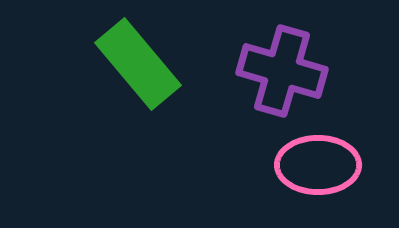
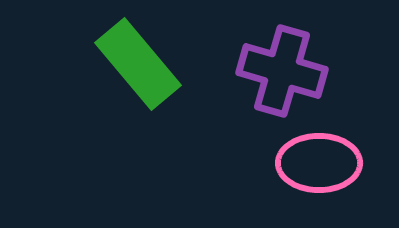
pink ellipse: moved 1 px right, 2 px up
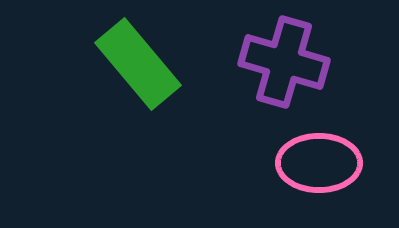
purple cross: moved 2 px right, 9 px up
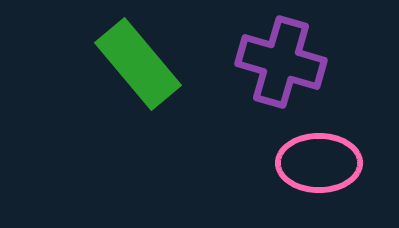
purple cross: moved 3 px left
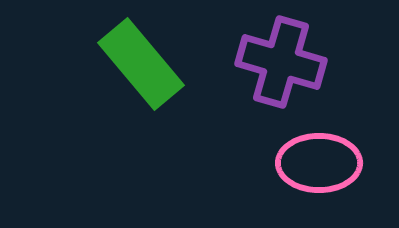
green rectangle: moved 3 px right
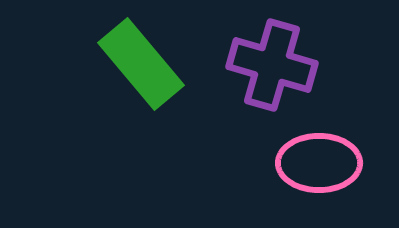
purple cross: moved 9 px left, 3 px down
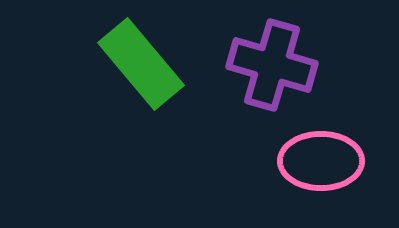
pink ellipse: moved 2 px right, 2 px up
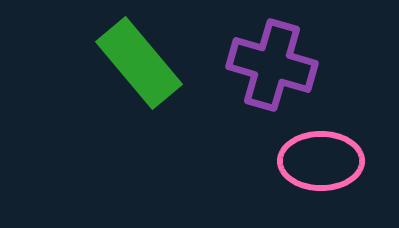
green rectangle: moved 2 px left, 1 px up
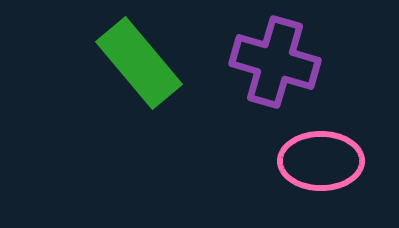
purple cross: moved 3 px right, 3 px up
